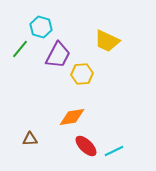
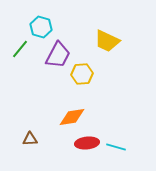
red ellipse: moved 1 px right, 3 px up; rotated 50 degrees counterclockwise
cyan line: moved 2 px right, 4 px up; rotated 42 degrees clockwise
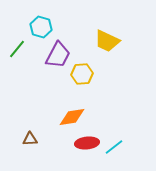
green line: moved 3 px left
cyan line: moved 2 px left; rotated 54 degrees counterclockwise
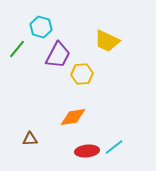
orange diamond: moved 1 px right
red ellipse: moved 8 px down
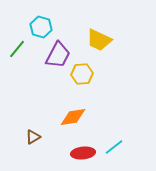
yellow trapezoid: moved 8 px left, 1 px up
brown triangle: moved 3 px right, 2 px up; rotated 28 degrees counterclockwise
red ellipse: moved 4 px left, 2 px down
